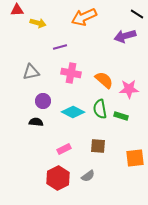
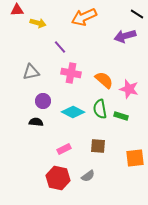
purple line: rotated 64 degrees clockwise
pink star: rotated 18 degrees clockwise
red hexagon: rotated 20 degrees counterclockwise
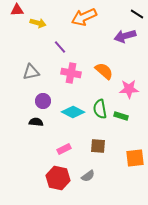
orange semicircle: moved 9 px up
pink star: rotated 18 degrees counterclockwise
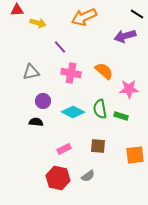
orange square: moved 3 px up
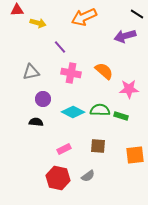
purple circle: moved 2 px up
green semicircle: moved 1 px down; rotated 102 degrees clockwise
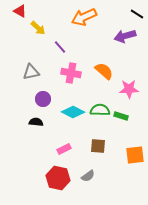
red triangle: moved 3 px right, 1 px down; rotated 32 degrees clockwise
yellow arrow: moved 5 px down; rotated 28 degrees clockwise
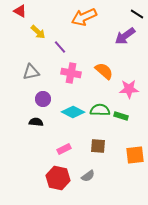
yellow arrow: moved 4 px down
purple arrow: rotated 20 degrees counterclockwise
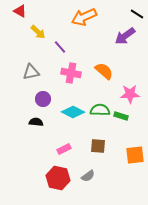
pink star: moved 1 px right, 5 px down
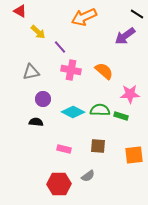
pink cross: moved 3 px up
pink rectangle: rotated 40 degrees clockwise
orange square: moved 1 px left
red hexagon: moved 1 px right, 6 px down; rotated 15 degrees counterclockwise
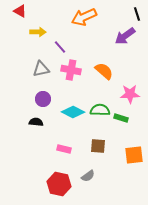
black line: rotated 40 degrees clockwise
yellow arrow: rotated 42 degrees counterclockwise
gray triangle: moved 10 px right, 3 px up
green rectangle: moved 2 px down
red hexagon: rotated 15 degrees clockwise
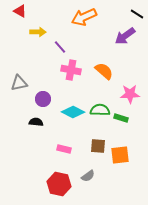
black line: rotated 40 degrees counterclockwise
gray triangle: moved 22 px left, 14 px down
orange square: moved 14 px left
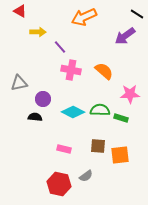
black semicircle: moved 1 px left, 5 px up
gray semicircle: moved 2 px left
